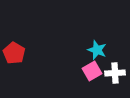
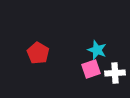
red pentagon: moved 24 px right
pink square: moved 1 px left, 2 px up; rotated 12 degrees clockwise
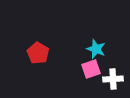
cyan star: moved 1 px left, 1 px up
white cross: moved 2 px left, 6 px down
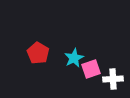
cyan star: moved 22 px left, 9 px down; rotated 24 degrees clockwise
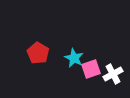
cyan star: rotated 18 degrees counterclockwise
white cross: moved 5 px up; rotated 24 degrees counterclockwise
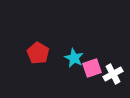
pink square: moved 1 px right, 1 px up
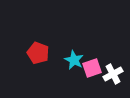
red pentagon: rotated 10 degrees counterclockwise
cyan star: moved 2 px down
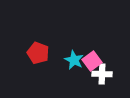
pink square: moved 7 px up; rotated 18 degrees counterclockwise
white cross: moved 11 px left; rotated 30 degrees clockwise
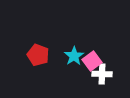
red pentagon: moved 2 px down
cyan star: moved 4 px up; rotated 12 degrees clockwise
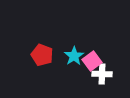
red pentagon: moved 4 px right
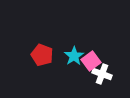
pink square: moved 1 px left
white cross: rotated 18 degrees clockwise
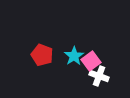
white cross: moved 3 px left, 2 px down
